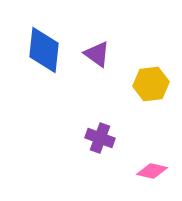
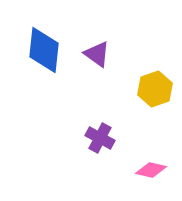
yellow hexagon: moved 4 px right, 5 px down; rotated 12 degrees counterclockwise
purple cross: rotated 8 degrees clockwise
pink diamond: moved 1 px left, 1 px up
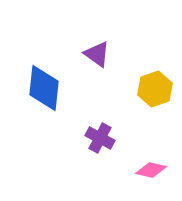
blue diamond: moved 38 px down
